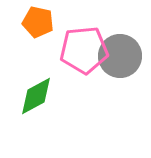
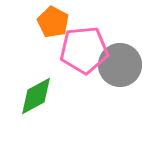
orange pentagon: moved 15 px right; rotated 16 degrees clockwise
gray circle: moved 9 px down
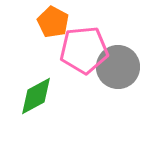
gray circle: moved 2 px left, 2 px down
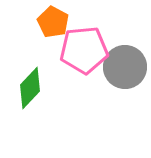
gray circle: moved 7 px right
green diamond: moved 6 px left, 8 px up; rotated 18 degrees counterclockwise
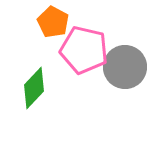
pink pentagon: rotated 18 degrees clockwise
green diamond: moved 4 px right
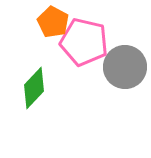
pink pentagon: moved 8 px up
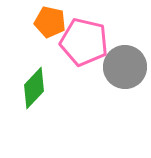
orange pentagon: moved 3 px left; rotated 16 degrees counterclockwise
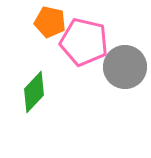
green diamond: moved 4 px down
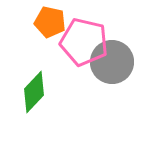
gray circle: moved 13 px left, 5 px up
